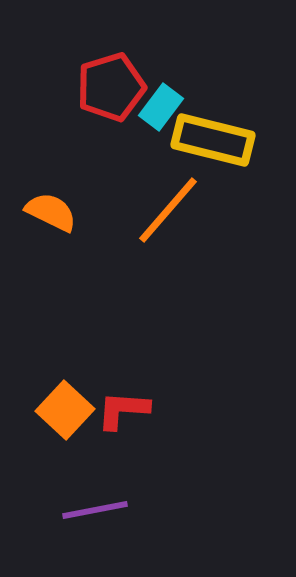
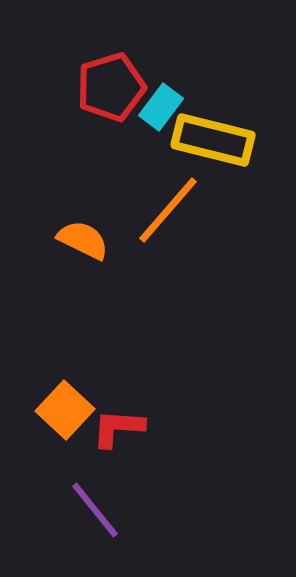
orange semicircle: moved 32 px right, 28 px down
red L-shape: moved 5 px left, 18 px down
purple line: rotated 62 degrees clockwise
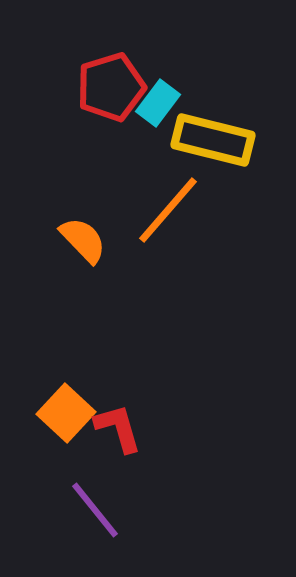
cyan rectangle: moved 3 px left, 4 px up
orange semicircle: rotated 20 degrees clockwise
orange square: moved 1 px right, 3 px down
red L-shape: rotated 70 degrees clockwise
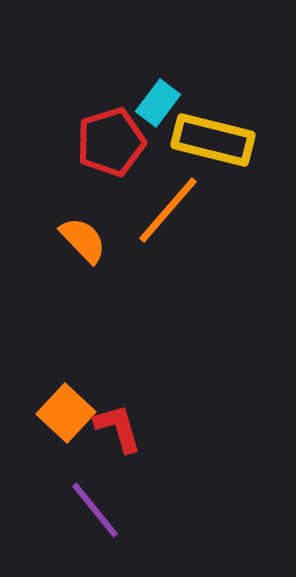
red pentagon: moved 55 px down
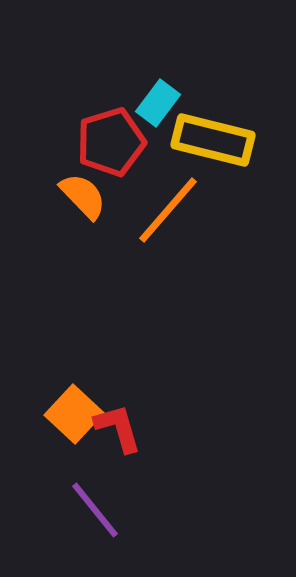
orange semicircle: moved 44 px up
orange square: moved 8 px right, 1 px down
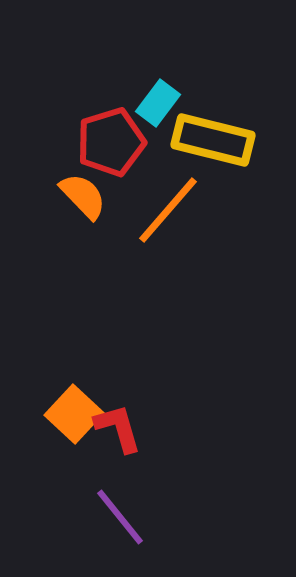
purple line: moved 25 px right, 7 px down
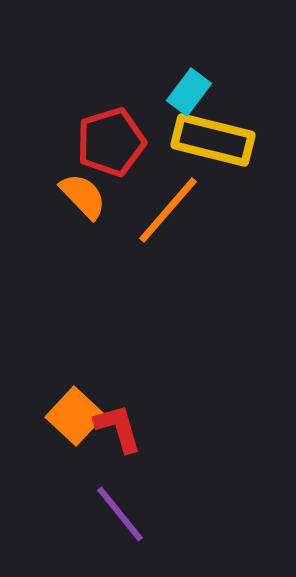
cyan rectangle: moved 31 px right, 11 px up
orange square: moved 1 px right, 2 px down
purple line: moved 3 px up
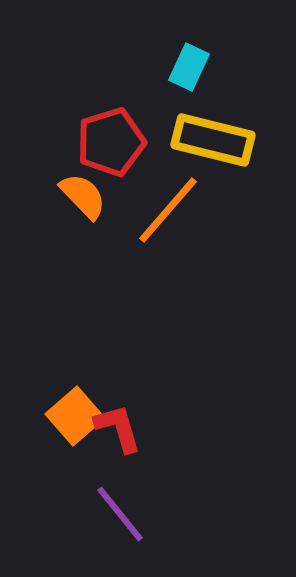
cyan rectangle: moved 25 px up; rotated 12 degrees counterclockwise
orange square: rotated 6 degrees clockwise
